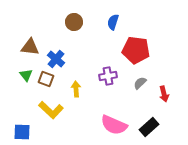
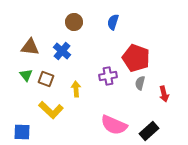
red pentagon: moved 8 px down; rotated 12 degrees clockwise
blue cross: moved 6 px right, 8 px up
gray semicircle: rotated 32 degrees counterclockwise
black rectangle: moved 4 px down
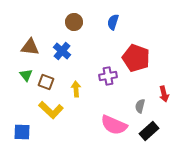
brown square: moved 3 px down
gray semicircle: moved 23 px down
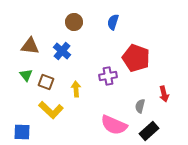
brown triangle: moved 1 px up
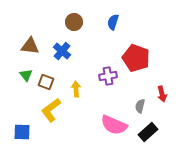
red arrow: moved 2 px left
yellow L-shape: rotated 100 degrees clockwise
black rectangle: moved 1 px left, 1 px down
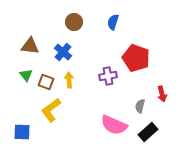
blue cross: moved 1 px right, 1 px down
yellow arrow: moved 7 px left, 9 px up
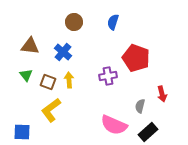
brown square: moved 2 px right
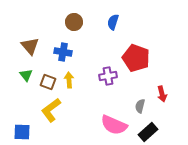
brown triangle: rotated 42 degrees clockwise
blue cross: rotated 30 degrees counterclockwise
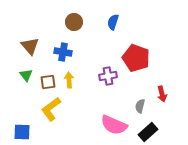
brown square: rotated 28 degrees counterclockwise
yellow L-shape: moved 1 px up
